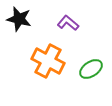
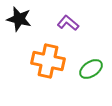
orange cross: rotated 16 degrees counterclockwise
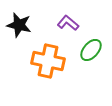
black star: moved 6 px down
green ellipse: moved 19 px up; rotated 15 degrees counterclockwise
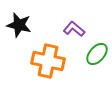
purple L-shape: moved 6 px right, 6 px down
green ellipse: moved 6 px right, 4 px down
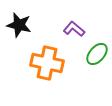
orange cross: moved 1 px left, 2 px down
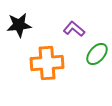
black star: rotated 20 degrees counterclockwise
orange cross: rotated 16 degrees counterclockwise
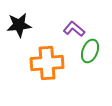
green ellipse: moved 7 px left, 3 px up; rotated 20 degrees counterclockwise
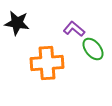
black star: moved 2 px left, 2 px up; rotated 15 degrees clockwise
green ellipse: moved 3 px right, 2 px up; rotated 60 degrees counterclockwise
